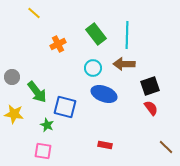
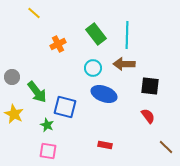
black square: rotated 24 degrees clockwise
red semicircle: moved 3 px left, 8 px down
yellow star: rotated 18 degrees clockwise
pink square: moved 5 px right
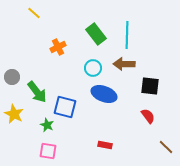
orange cross: moved 3 px down
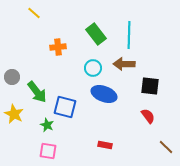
cyan line: moved 2 px right
orange cross: rotated 21 degrees clockwise
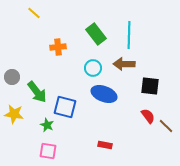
yellow star: rotated 18 degrees counterclockwise
brown line: moved 21 px up
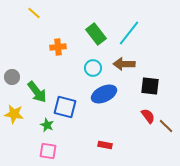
cyan line: moved 2 px up; rotated 36 degrees clockwise
blue ellipse: rotated 45 degrees counterclockwise
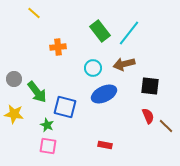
green rectangle: moved 4 px right, 3 px up
brown arrow: rotated 15 degrees counterclockwise
gray circle: moved 2 px right, 2 px down
red semicircle: rotated 14 degrees clockwise
pink square: moved 5 px up
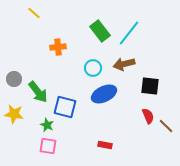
green arrow: moved 1 px right
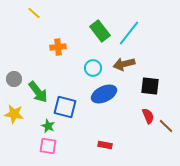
green star: moved 1 px right, 1 px down
